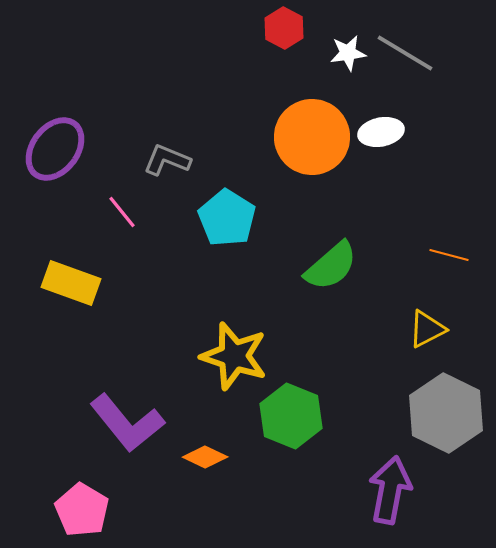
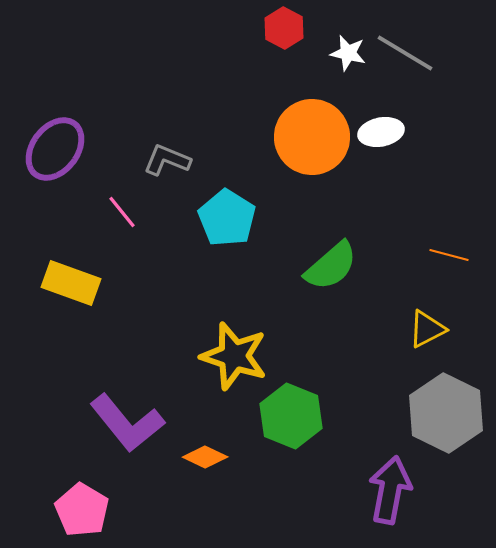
white star: rotated 21 degrees clockwise
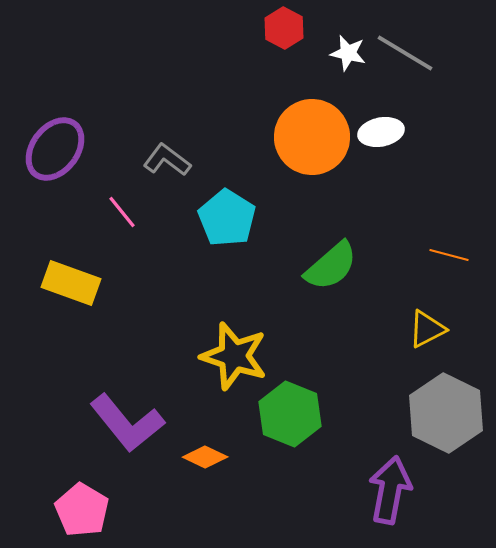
gray L-shape: rotated 15 degrees clockwise
green hexagon: moved 1 px left, 2 px up
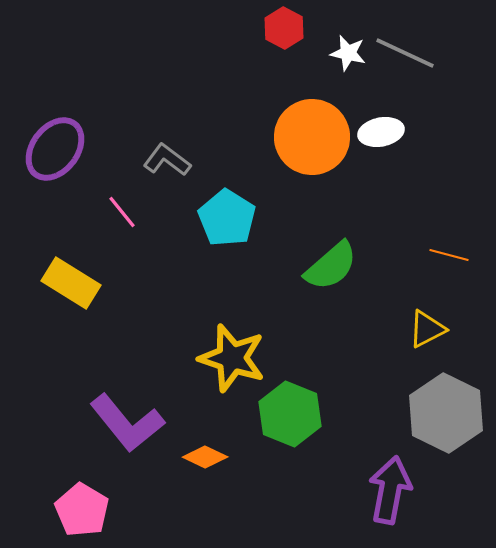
gray line: rotated 6 degrees counterclockwise
yellow rectangle: rotated 12 degrees clockwise
yellow star: moved 2 px left, 2 px down
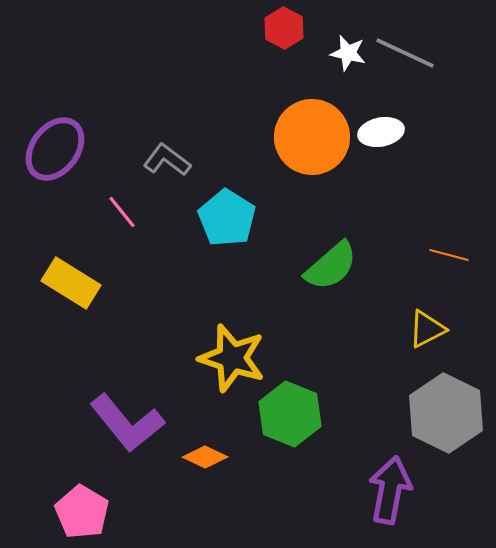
pink pentagon: moved 2 px down
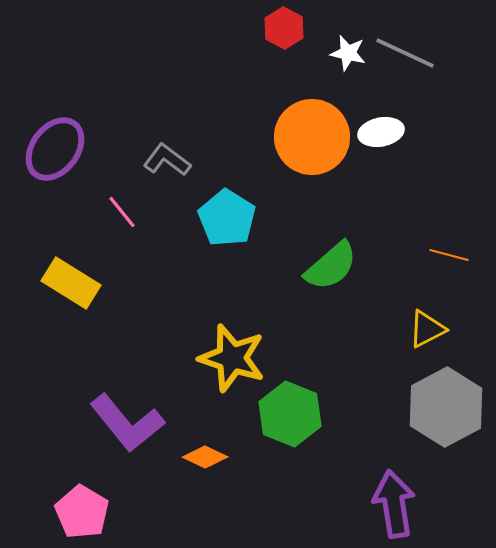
gray hexagon: moved 6 px up; rotated 6 degrees clockwise
purple arrow: moved 4 px right, 14 px down; rotated 20 degrees counterclockwise
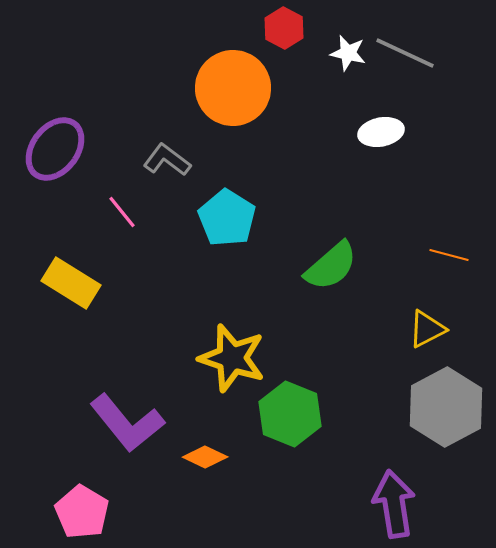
orange circle: moved 79 px left, 49 px up
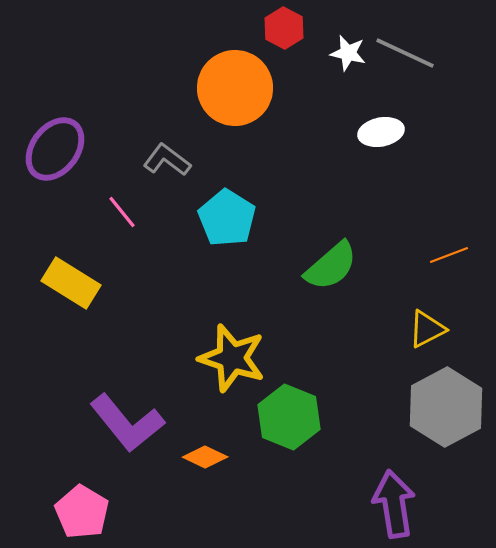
orange circle: moved 2 px right
orange line: rotated 36 degrees counterclockwise
green hexagon: moved 1 px left, 3 px down
